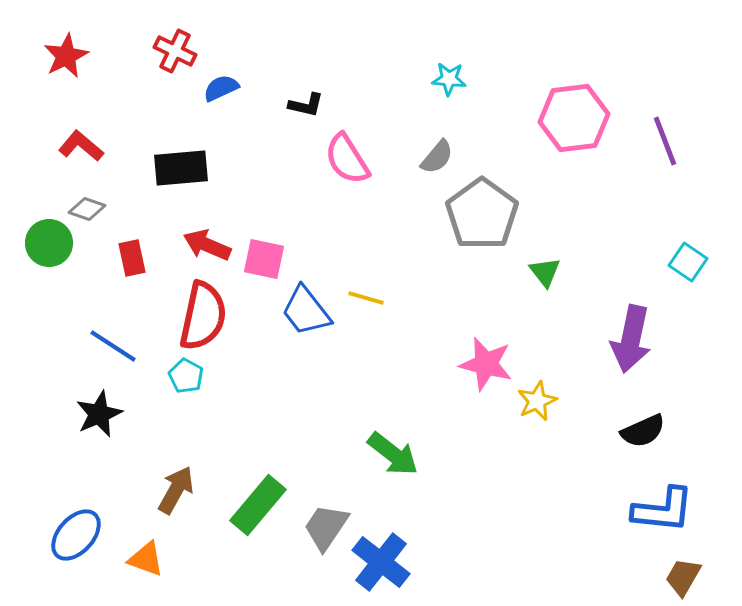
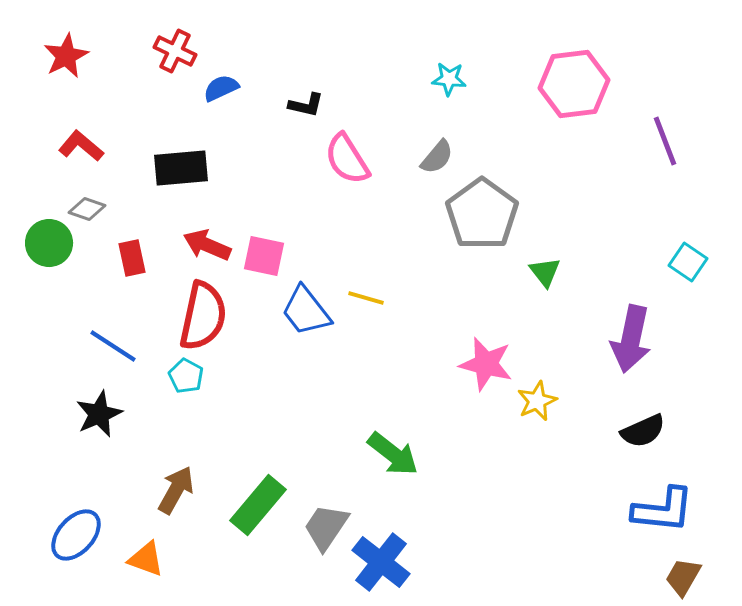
pink hexagon: moved 34 px up
pink square: moved 3 px up
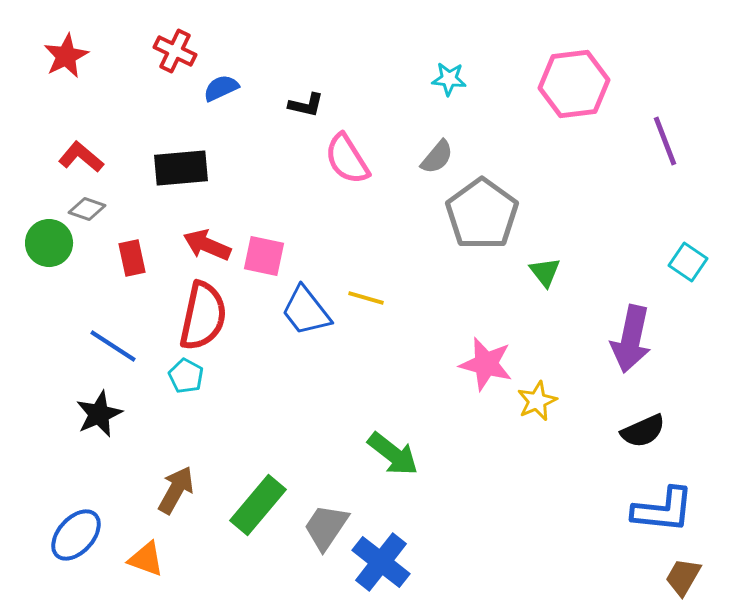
red L-shape: moved 11 px down
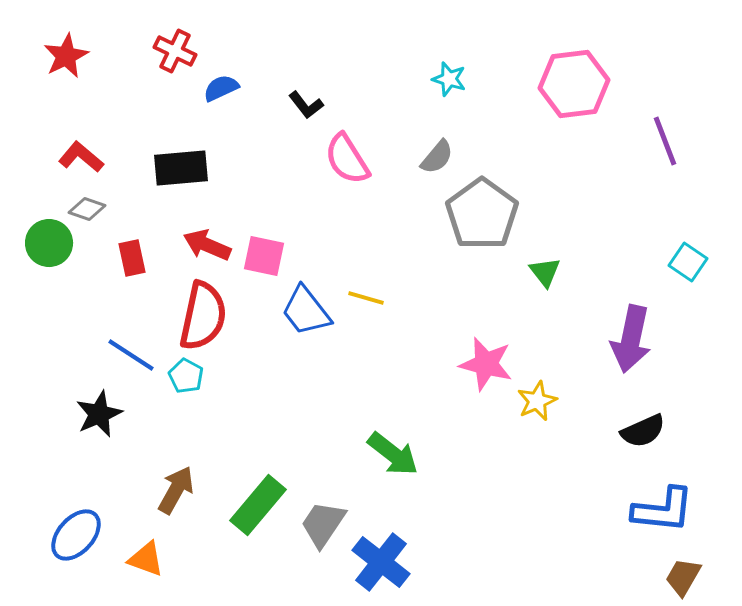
cyan star: rotated 12 degrees clockwise
black L-shape: rotated 39 degrees clockwise
blue line: moved 18 px right, 9 px down
gray trapezoid: moved 3 px left, 3 px up
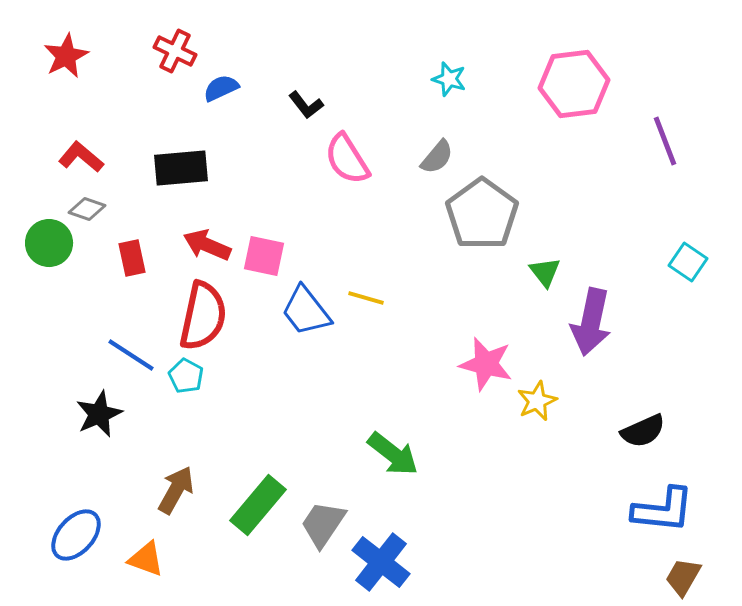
purple arrow: moved 40 px left, 17 px up
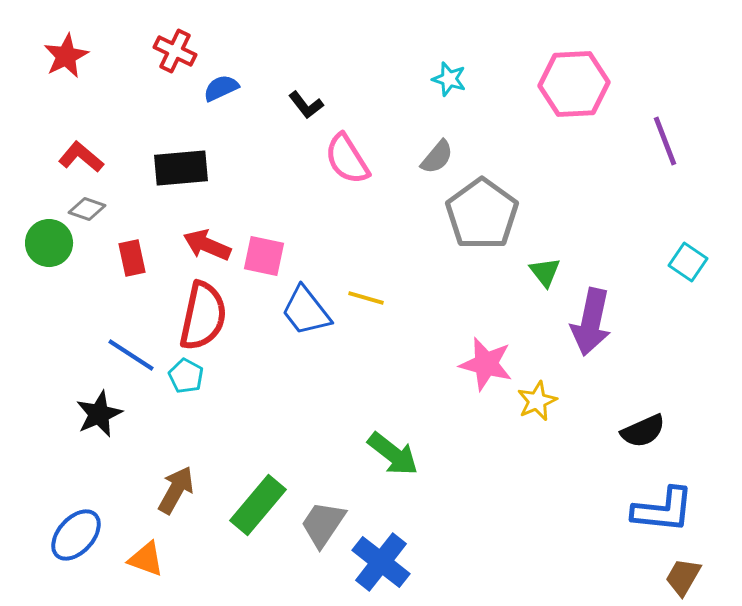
pink hexagon: rotated 4 degrees clockwise
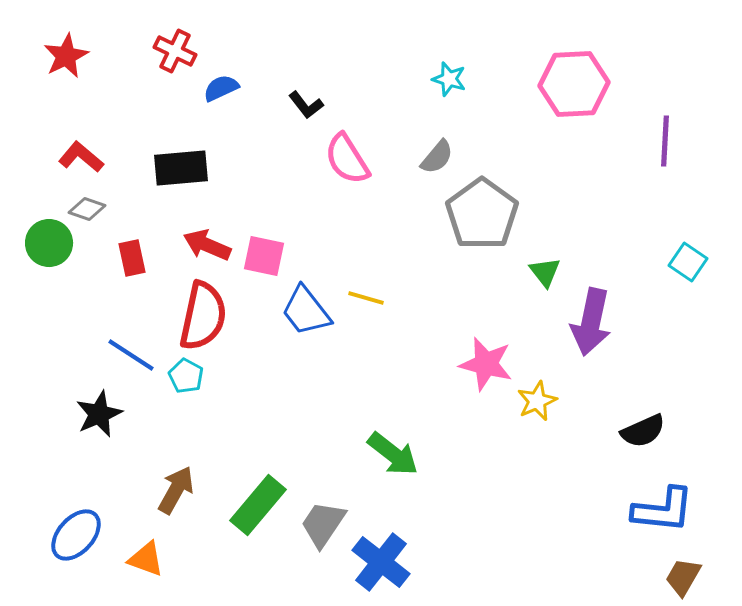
purple line: rotated 24 degrees clockwise
